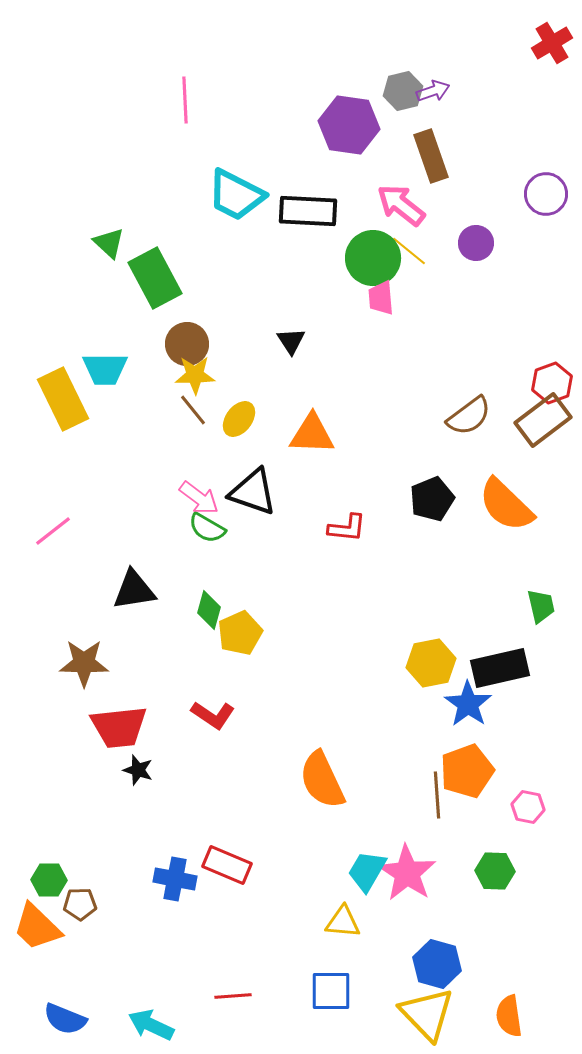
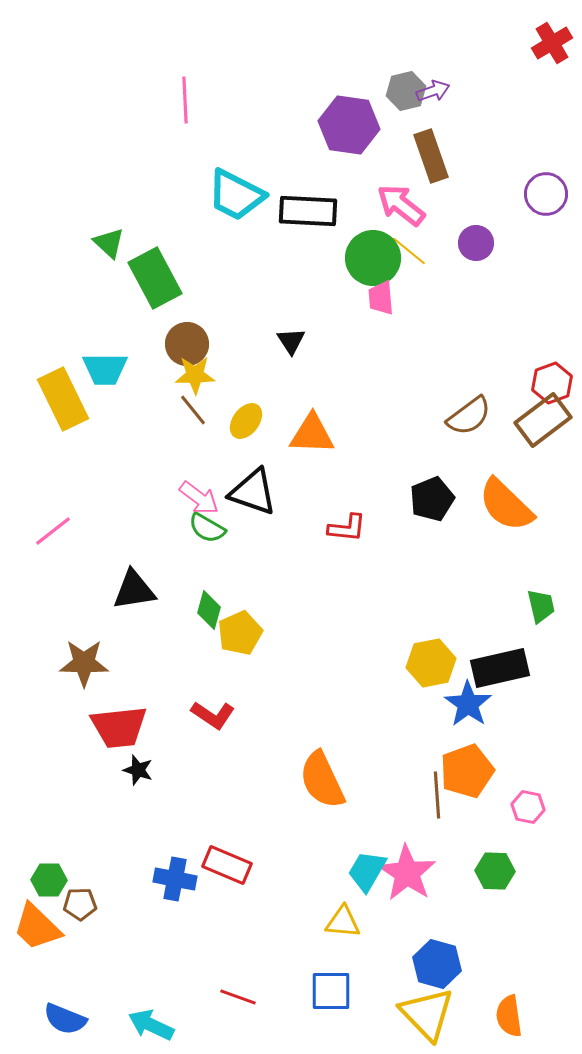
gray hexagon at (403, 91): moved 3 px right
yellow ellipse at (239, 419): moved 7 px right, 2 px down
red line at (233, 996): moved 5 px right, 1 px down; rotated 24 degrees clockwise
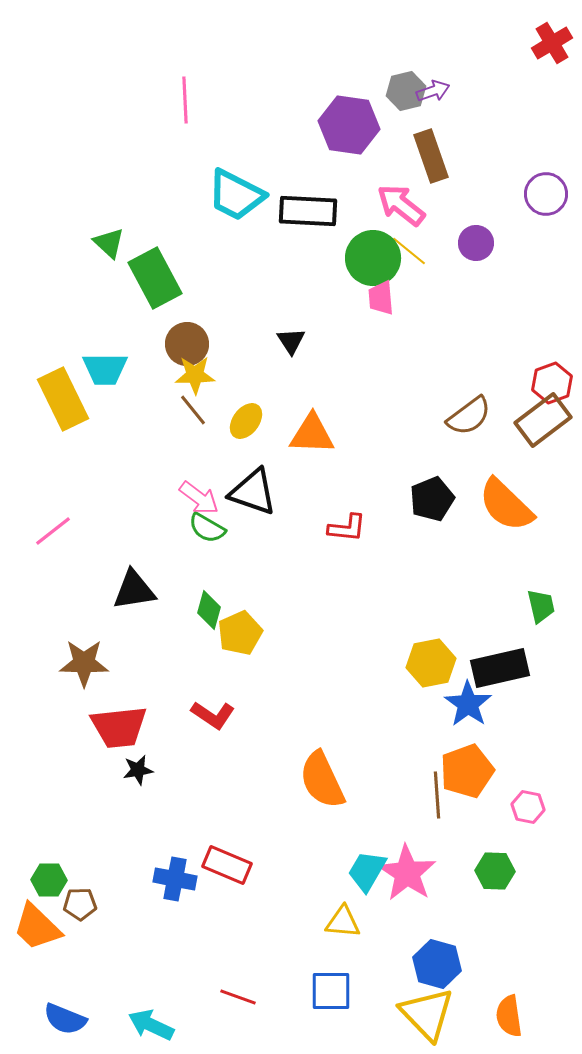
black star at (138, 770): rotated 28 degrees counterclockwise
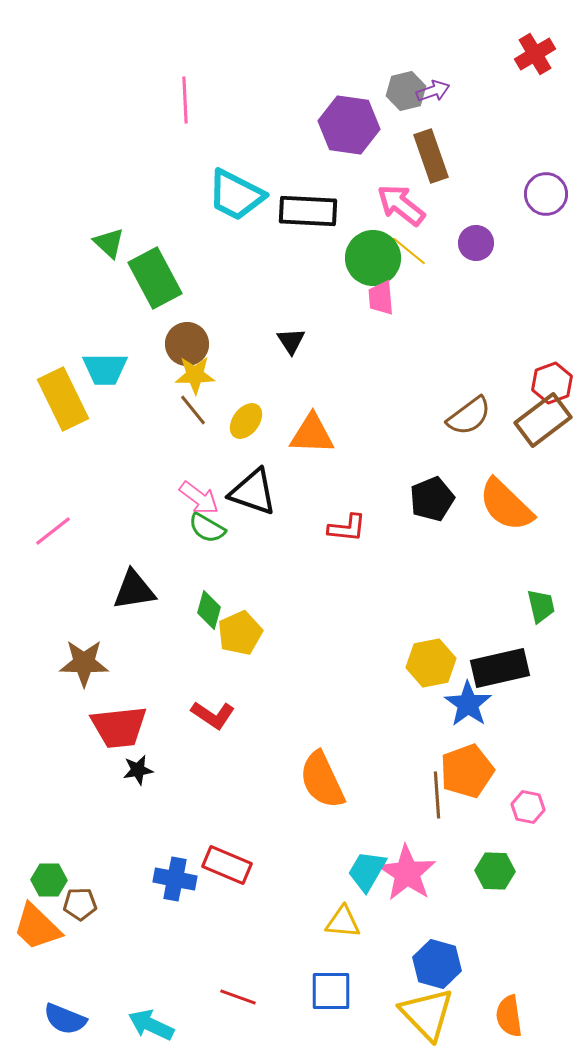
red cross at (552, 43): moved 17 px left, 11 px down
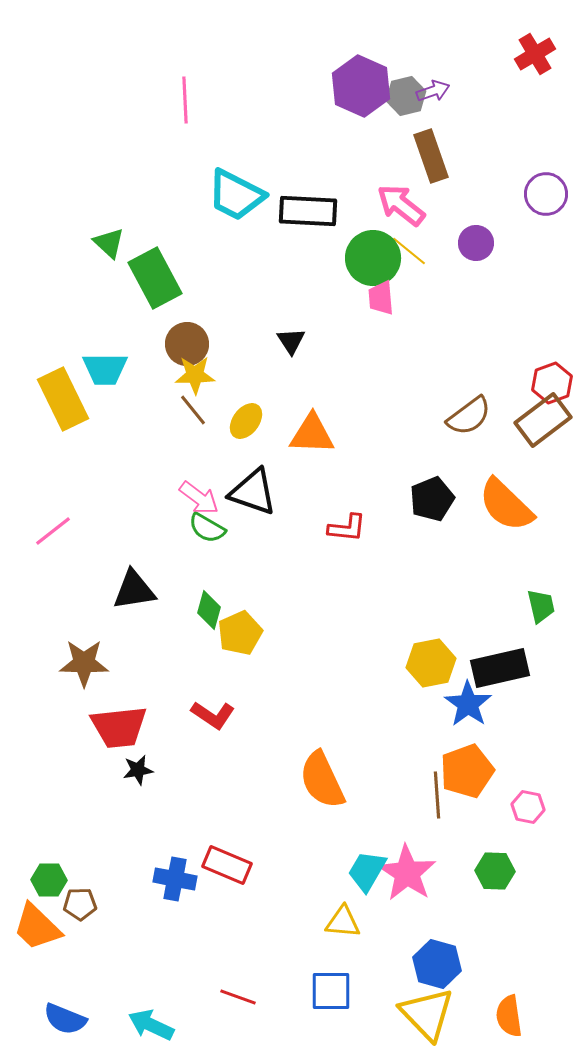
gray hexagon at (406, 91): moved 5 px down
purple hexagon at (349, 125): moved 12 px right, 39 px up; rotated 16 degrees clockwise
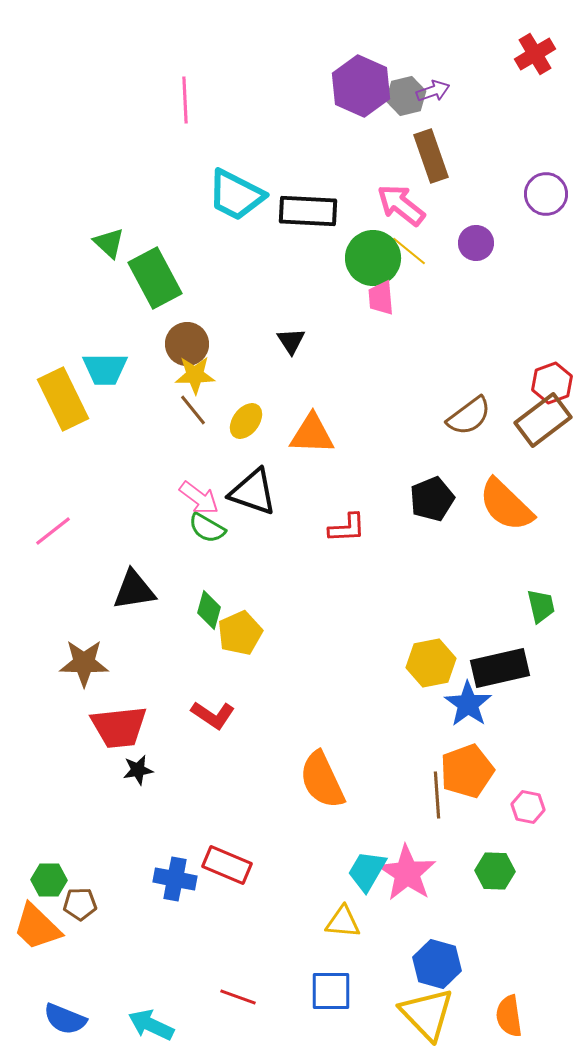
red L-shape at (347, 528): rotated 9 degrees counterclockwise
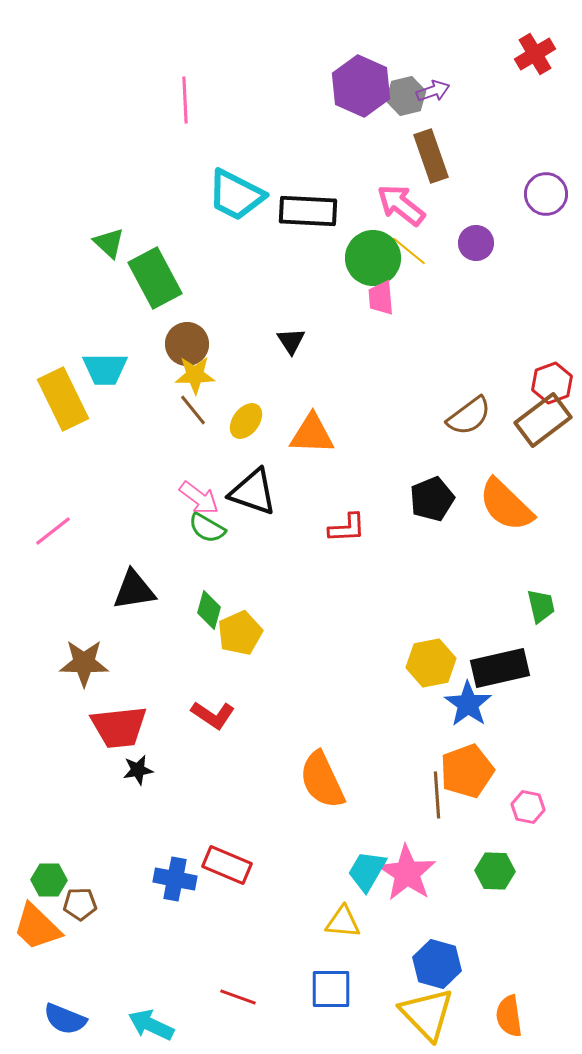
blue square at (331, 991): moved 2 px up
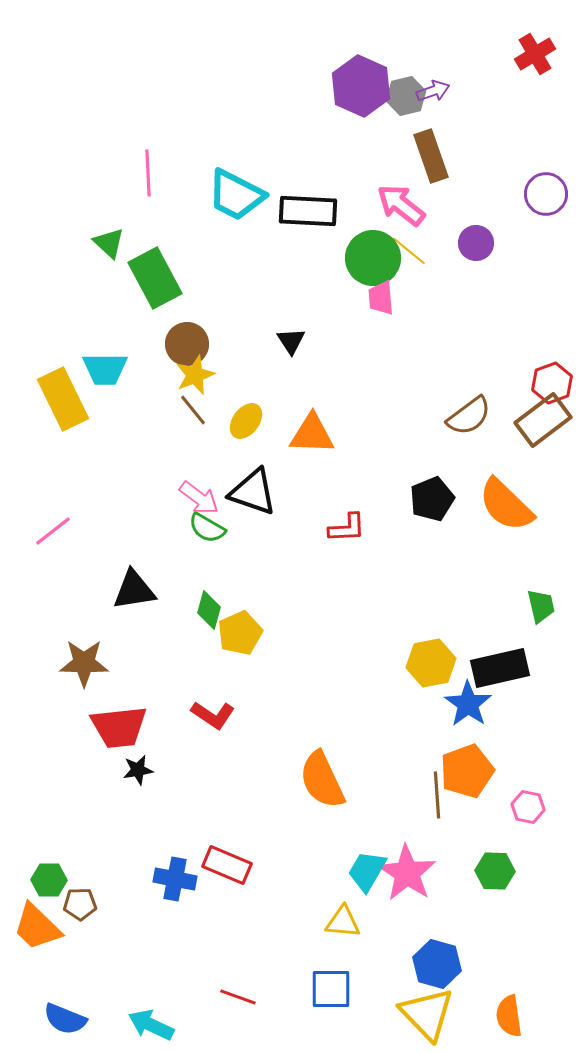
pink line at (185, 100): moved 37 px left, 73 px down
yellow star at (195, 375): rotated 21 degrees counterclockwise
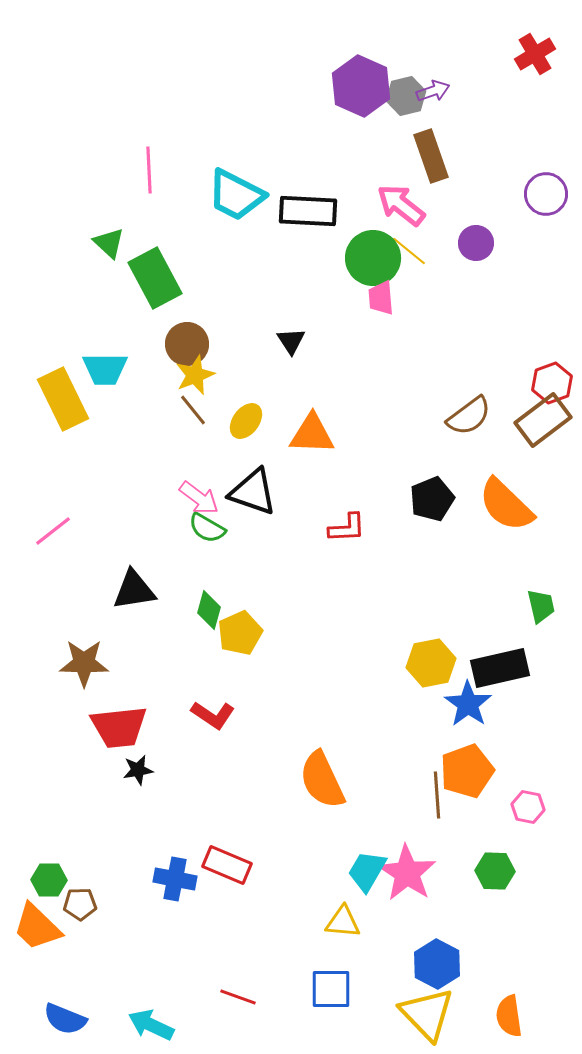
pink line at (148, 173): moved 1 px right, 3 px up
blue hexagon at (437, 964): rotated 12 degrees clockwise
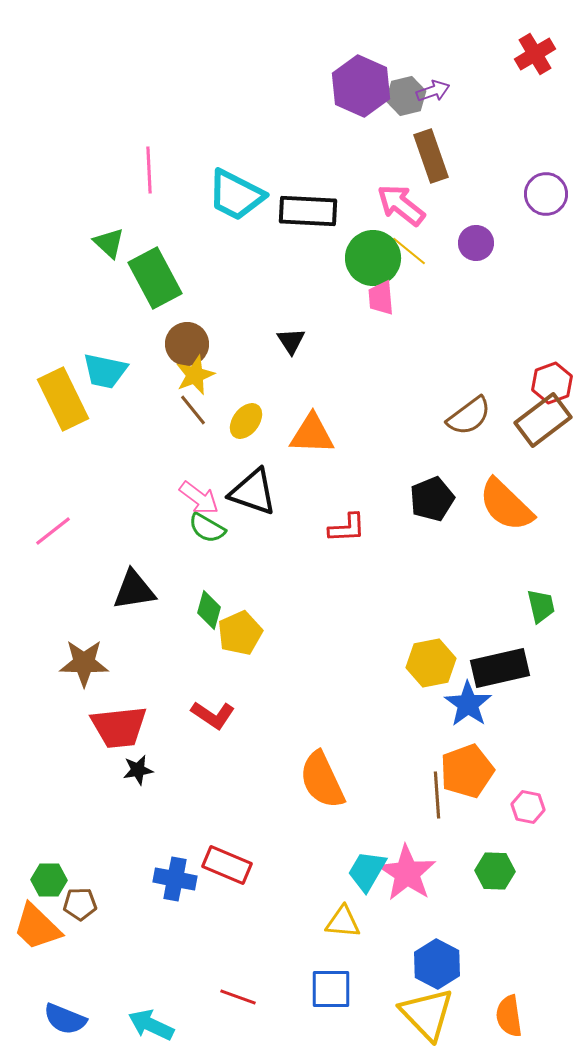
cyan trapezoid at (105, 369): moved 2 px down; rotated 12 degrees clockwise
